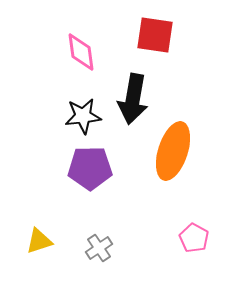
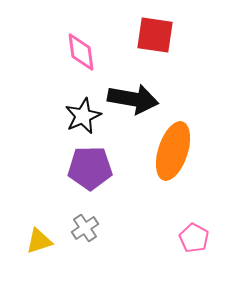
black arrow: rotated 90 degrees counterclockwise
black star: rotated 18 degrees counterclockwise
gray cross: moved 14 px left, 20 px up
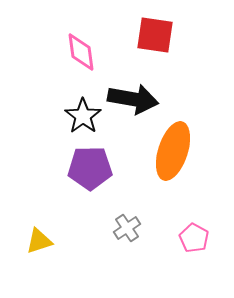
black star: rotated 12 degrees counterclockwise
gray cross: moved 42 px right
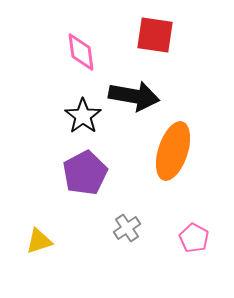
black arrow: moved 1 px right, 3 px up
purple pentagon: moved 5 px left, 5 px down; rotated 27 degrees counterclockwise
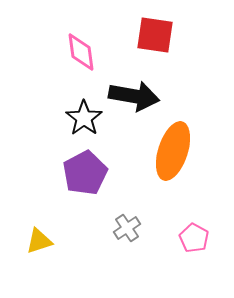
black star: moved 1 px right, 2 px down
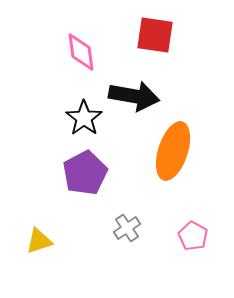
pink pentagon: moved 1 px left, 2 px up
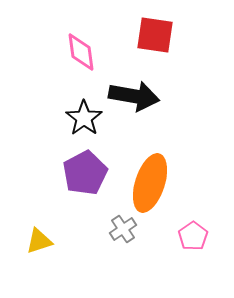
orange ellipse: moved 23 px left, 32 px down
gray cross: moved 4 px left, 1 px down
pink pentagon: rotated 8 degrees clockwise
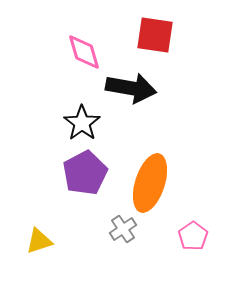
pink diamond: moved 3 px right; rotated 9 degrees counterclockwise
black arrow: moved 3 px left, 8 px up
black star: moved 2 px left, 5 px down
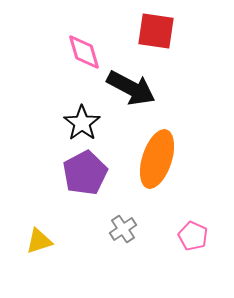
red square: moved 1 px right, 4 px up
black arrow: rotated 18 degrees clockwise
orange ellipse: moved 7 px right, 24 px up
pink pentagon: rotated 12 degrees counterclockwise
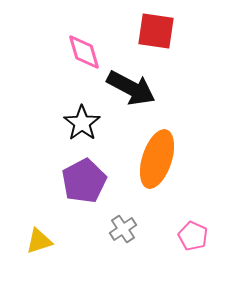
purple pentagon: moved 1 px left, 8 px down
